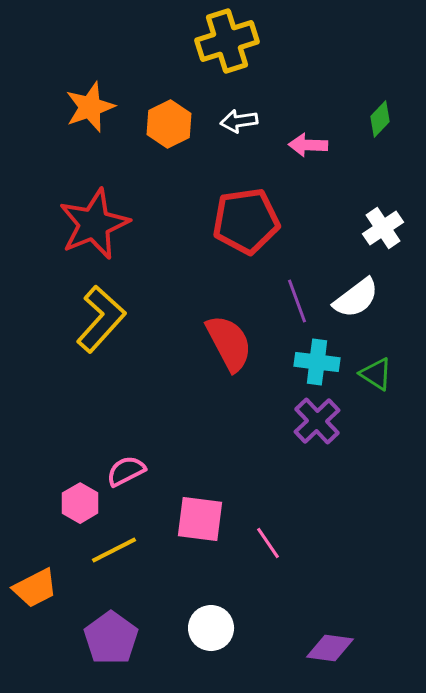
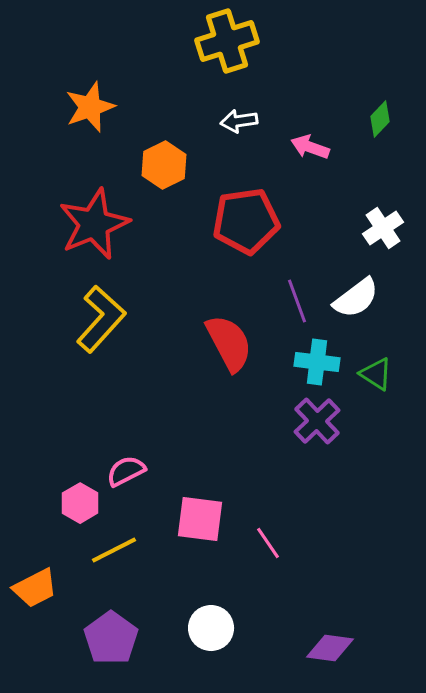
orange hexagon: moved 5 px left, 41 px down
pink arrow: moved 2 px right, 2 px down; rotated 18 degrees clockwise
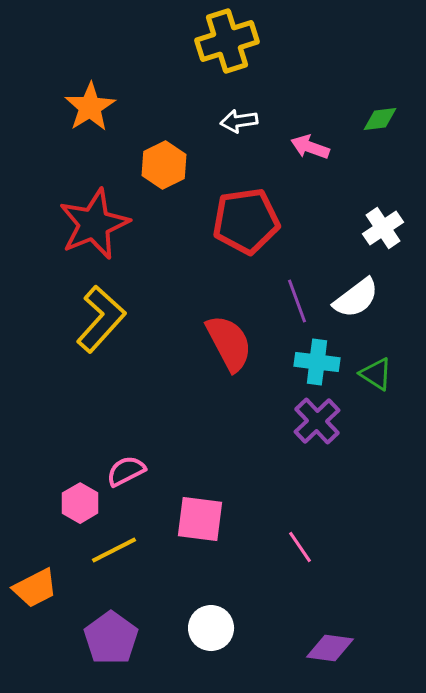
orange star: rotated 12 degrees counterclockwise
green diamond: rotated 39 degrees clockwise
pink line: moved 32 px right, 4 px down
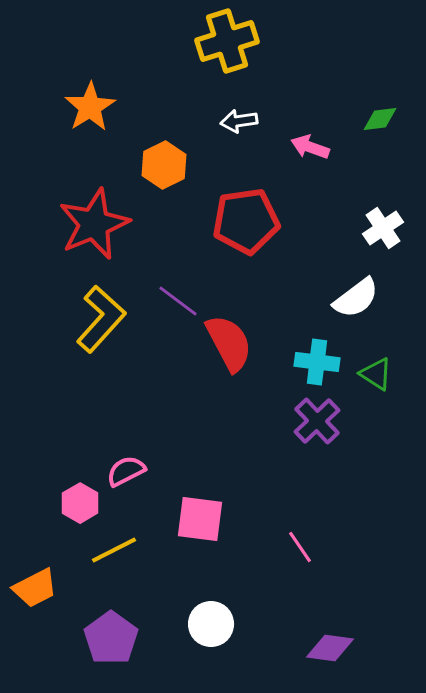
purple line: moved 119 px left; rotated 33 degrees counterclockwise
white circle: moved 4 px up
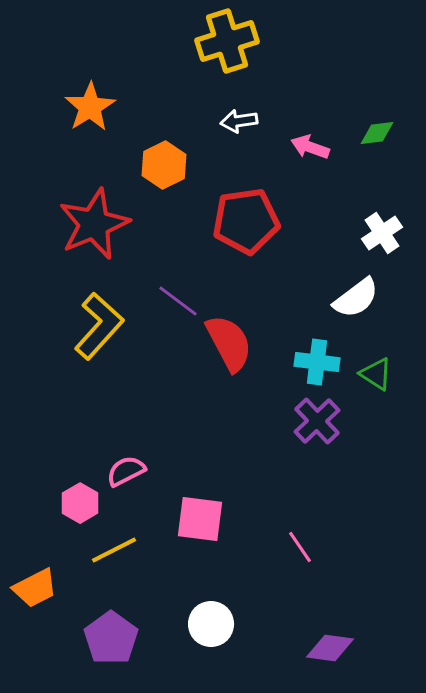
green diamond: moved 3 px left, 14 px down
white cross: moved 1 px left, 5 px down
yellow L-shape: moved 2 px left, 7 px down
